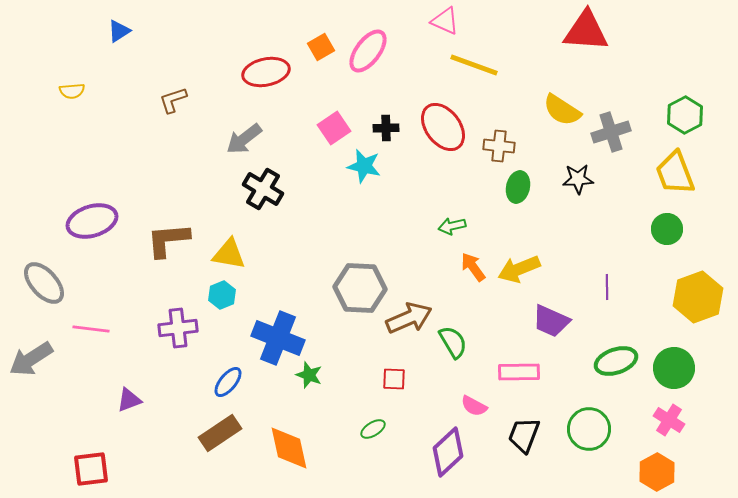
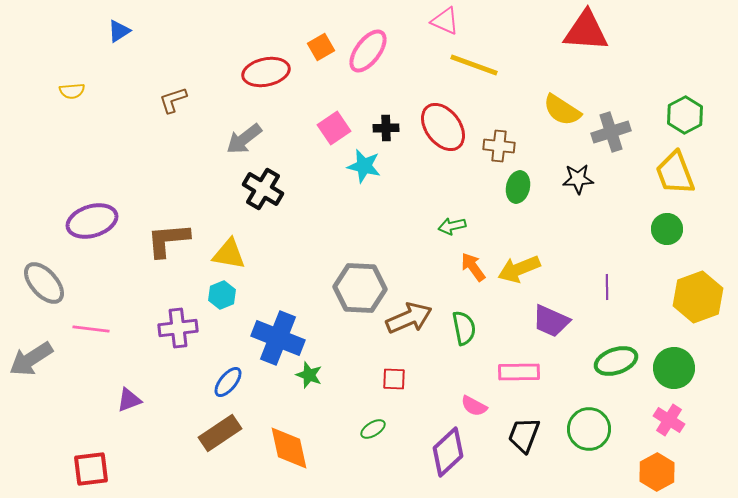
green semicircle at (453, 342): moved 11 px right, 14 px up; rotated 20 degrees clockwise
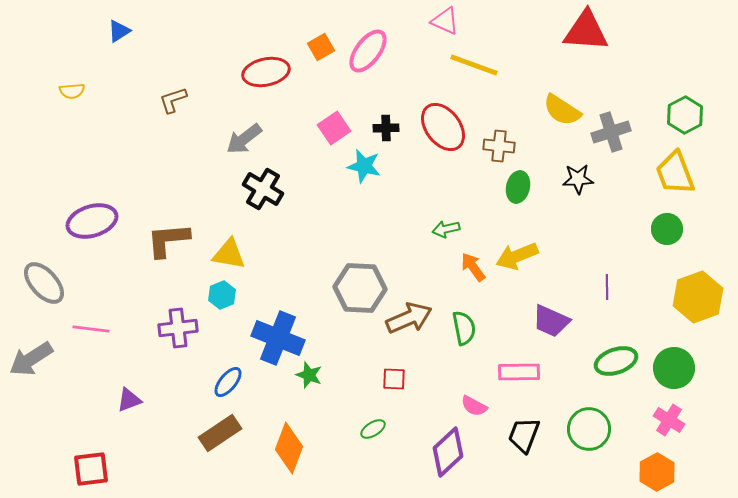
green arrow at (452, 226): moved 6 px left, 3 px down
yellow arrow at (519, 269): moved 2 px left, 13 px up
orange diamond at (289, 448): rotated 33 degrees clockwise
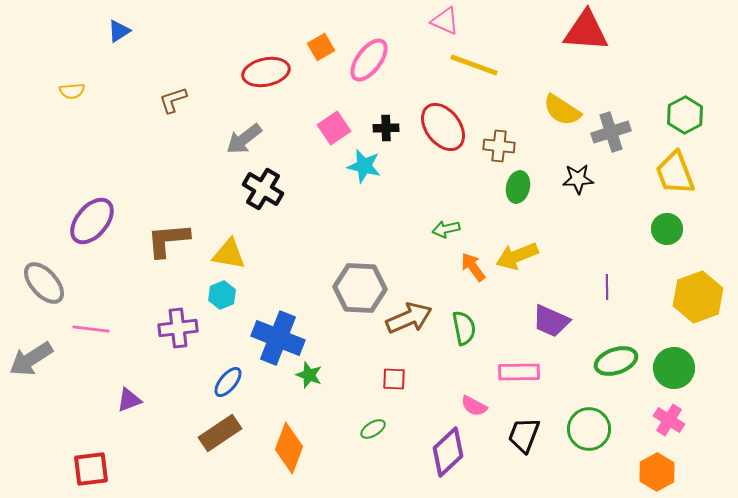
pink ellipse at (368, 51): moved 1 px right, 9 px down
purple ellipse at (92, 221): rotated 33 degrees counterclockwise
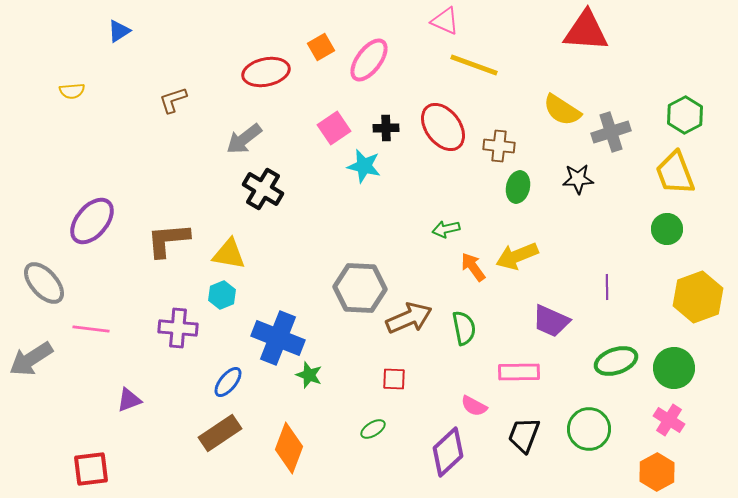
purple cross at (178, 328): rotated 12 degrees clockwise
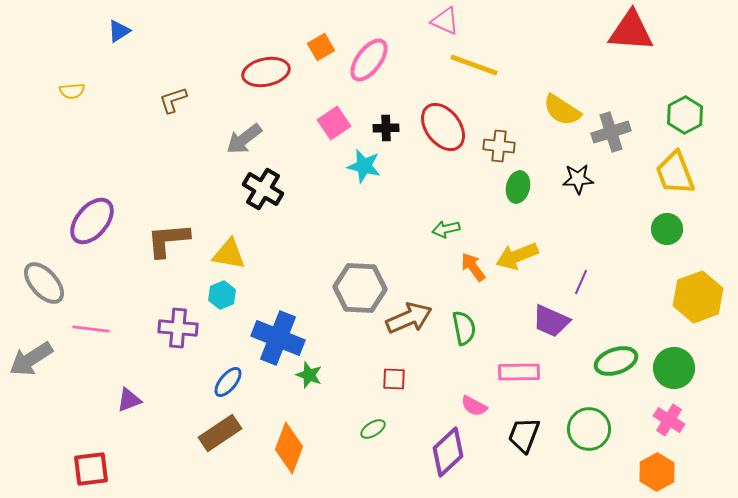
red triangle at (586, 31): moved 45 px right
pink square at (334, 128): moved 5 px up
purple line at (607, 287): moved 26 px left, 5 px up; rotated 25 degrees clockwise
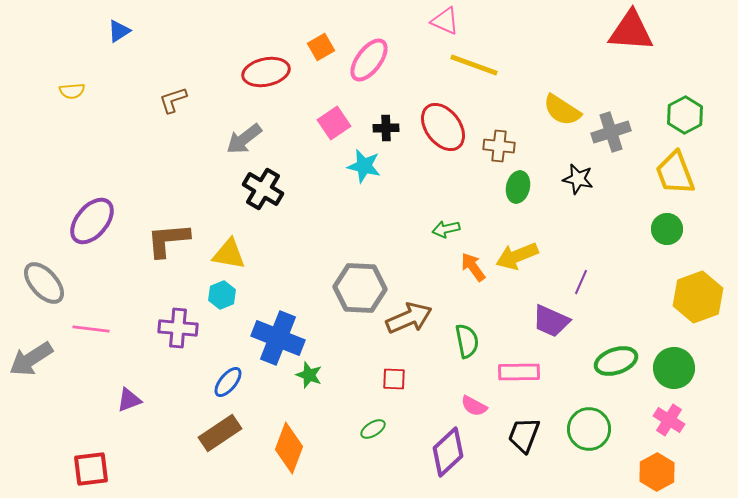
black star at (578, 179): rotated 16 degrees clockwise
green semicircle at (464, 328): moved 3 px right, 13 px down
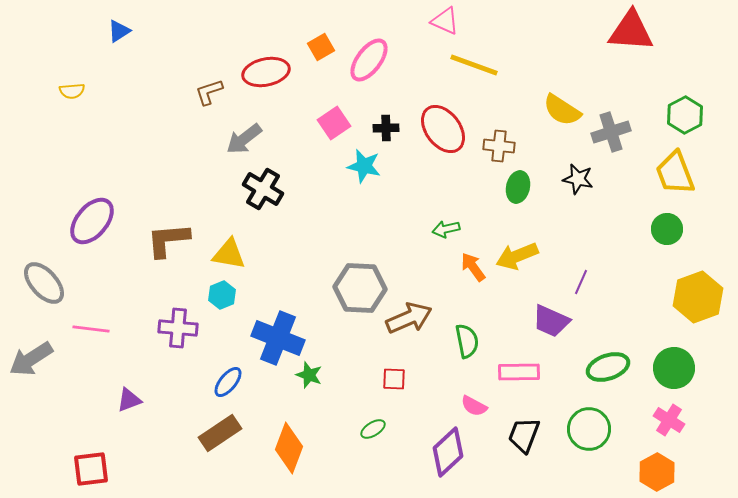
brown L-shape at (173, 100): moved 36 px right, 8 px up
red ellipse at (443, 127): moved 2 px down
green ellipse at (616, 361): moved 8 px left, 6 px down
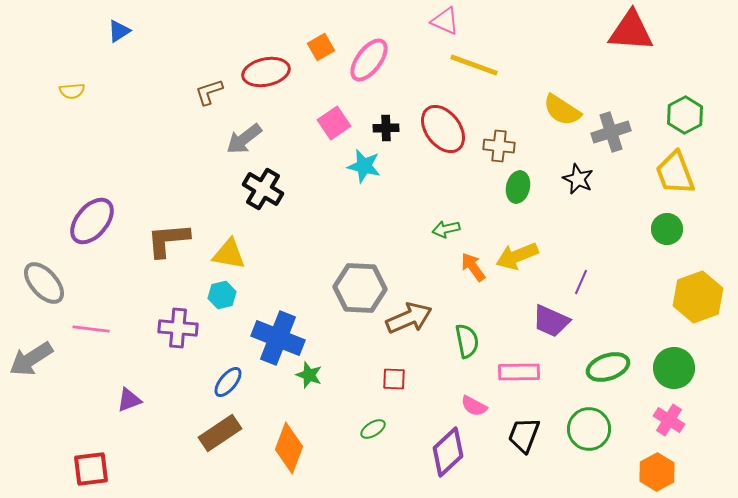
black star at (578, 179): rotated 12 degrees clockwise
cyan hexagon at (222, 295): rotated 8 degrees clockwise
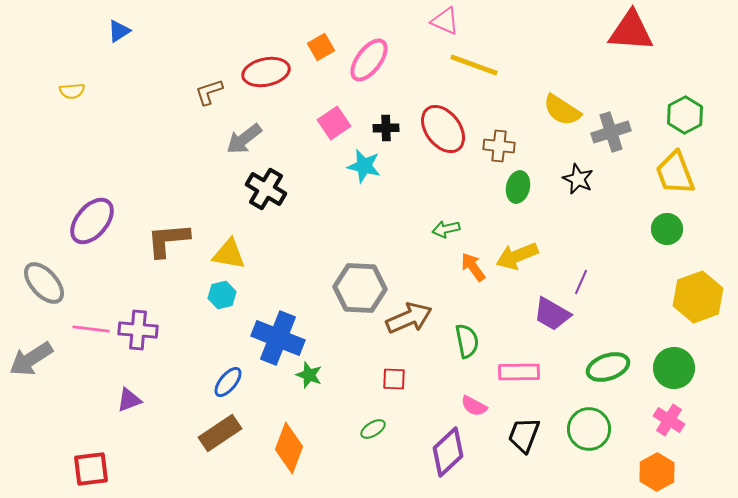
black cross at (263, 189): moved 3 px right
purple trapezoid at (551, 321): moved 1 px right, 7 px up; rotated 6 degrees clockwise
purple cross at (178, 328): moved 40 px left, 2 px down
